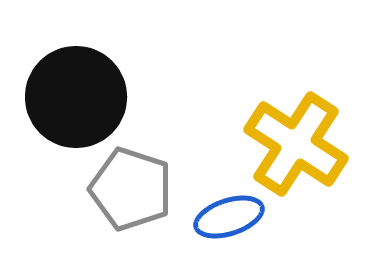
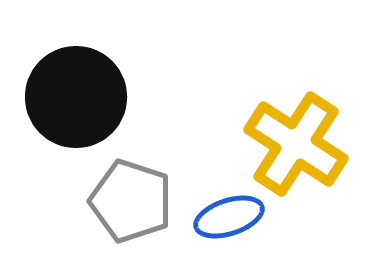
gray pentagon: moved 12 px down
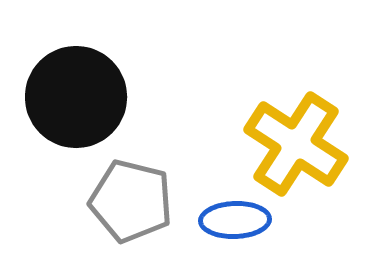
gray pentagon: rotated 4 degrees counterclockwise
blue ellipse: moved 6 px right, 3 px down; rotated 16 degrees clockwise
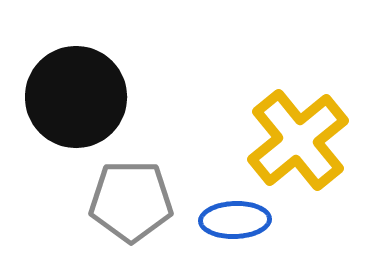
yellow cross: moved 2 px right, 4 px up; rotated 18 degrees clockwise
gray pentagon: rotated 14 degrees counterclockwise
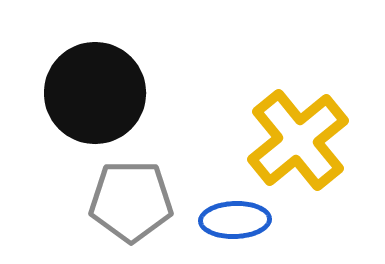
black circle: moved 19 px right, 4 px up
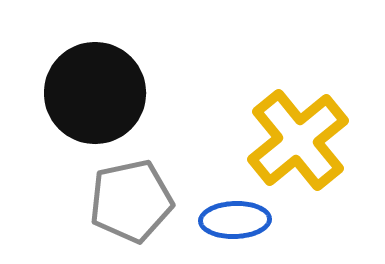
gray pentagon: rotated 12 degrees counterclockwise
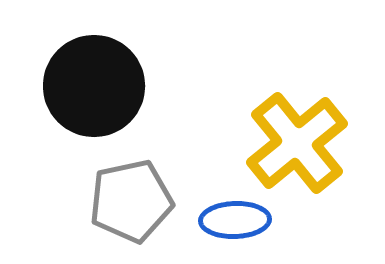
black circle: moved 1 px left, 7 px up
yellow cross: moved 1 px left, 3 px down
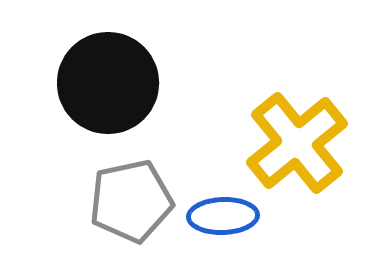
black circle: moved 14 px right, 3 px up
blue ellipse: moved 12 px left, 4 px up
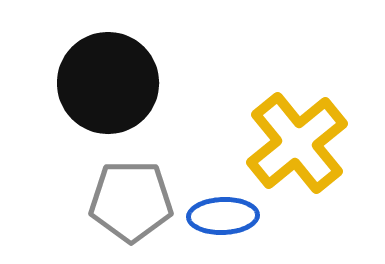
gray pentagon: rotated 12 degrees clockwise
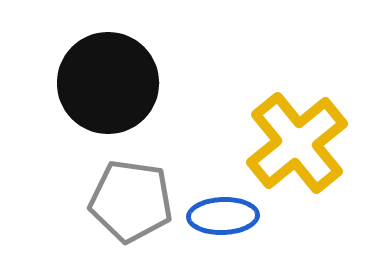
gray pentagon: rotated 8 degrees clockwise
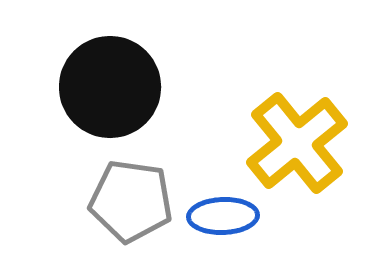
black circle: moved 2 px right, 4 px down
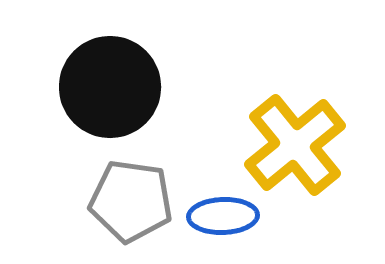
yellow cross: moved 2 px left, 2 px down
